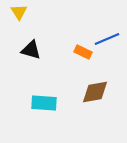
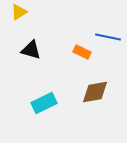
yellow triangle: rotated 30 degrees clockwise
blue line: moved 1 px right, 2 px up; rotated 35 degrees clockwise
orange rectangle: moved 1 px left
cyan rectangle: rotated 30 degrees counterclockwise
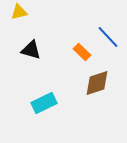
yellow triangle: rotated 18 degrees clockwise
blue line: rotated 35 degrees clockwise
orange rectangle: rotated 18 degrees clockwise
brown diamond: moved 2 px right, 9 px up; rotated 8 degrees counterclockwise
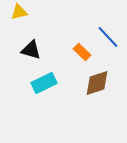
cyan rectangle: moved 20 px up
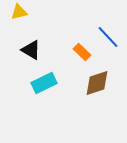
black triangle: rotated 15 degrees clockwise
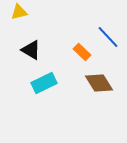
brown diamond: moved 2 px right; rotated 76 degrees clockwise
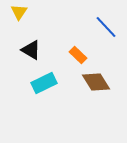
yellow triangle: rotated 42 degrees counterclockwise
blue line: moved 2 px left, 10 px up
orange rectangle: moved 4 px left, 3 px down
brown diamond: moved 3 px left, 1 px up
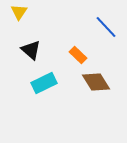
black triangle: rotated 10 degrees clockwise
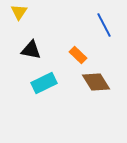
blue line: moved 2 px left, 2 px up; rotated 15 degrees clockwise
black triangle: rotated 30 degrees counterclockwise
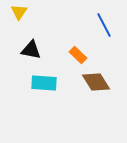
cyan rectangle: rotated 30 degrees clockwise
